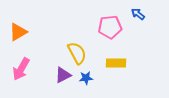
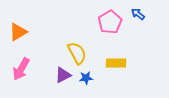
pink pentagon: moved 5 px up; rotated 25 degrees counterclockwise
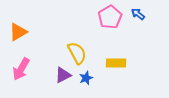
pink pentagon: moved 5 px up
blue star: rotated 16 degrees counterclockwise
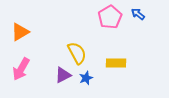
orange triangle: moved 2 px right
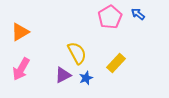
yellow rectangle: rotated 48 degrees counterclockwise
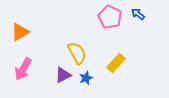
pink pentagon: rotated 15 degrees counterclockwise
pink arrow: moved 2 px right
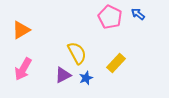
orange triangle: moved 1 px right, 2 px up
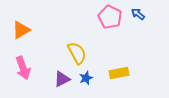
yellow rectangle: moved 3 px right, 10 px down; rotated 36 degrees clockwise
pink arrow: moved 1 px up; rotated 50 degrees counterclockwise
purple triangle: moved 1 px left, 4 px down
